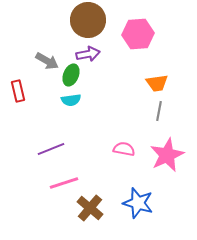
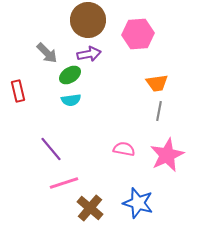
purple arrow: moved 1 px right
gray arrow: moved 8 px up; rotated 15 degrees clockwise
green ellipse: moved 1 px left; rotated 35 degrees clockwise
purple line: rotated 72 degrees clockwise
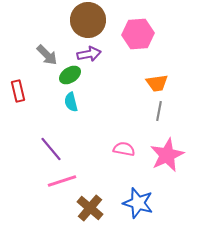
gray arrow: moved 2 px down
cyan semicircle: moved 2 px down; rotated 84 degrees clockwise
pink line: moved 2 px left, 2 px up
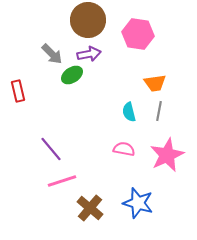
pink hexagon: rotated 12 degrees clockwise
gray arrow: moved 5 px right, 1 px up
green ellipse: moved 2 px right
orange trapezoid: moved 2 px left
cyan semicircle: moved 58 px right, 10 px down
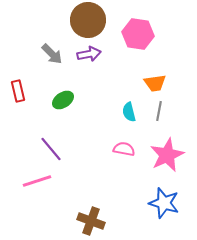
green ellipse: moved 9 px left, 25 px down
pink line: moved 25 px left
blue star: moved 26 px right
brown cross: moved 1 px right, 13 px down; rotated 20 degrees counterclockwise
